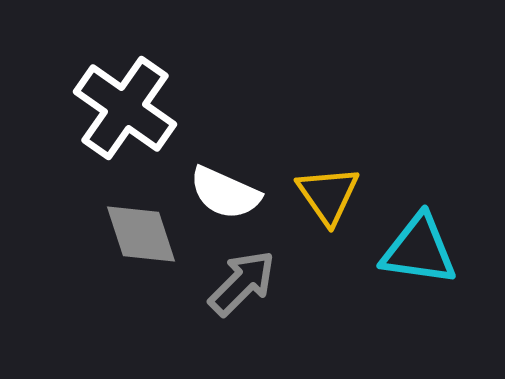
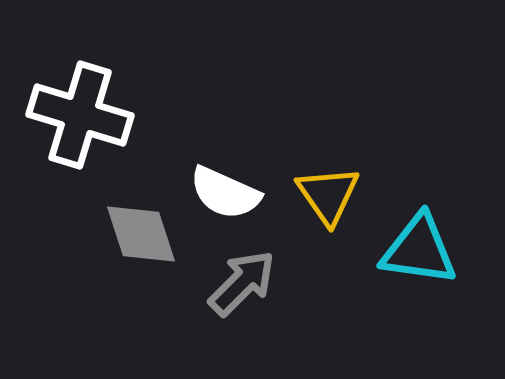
white cross: moved 45 px left, 7 px down; rotated 18 degrees counterclockwise
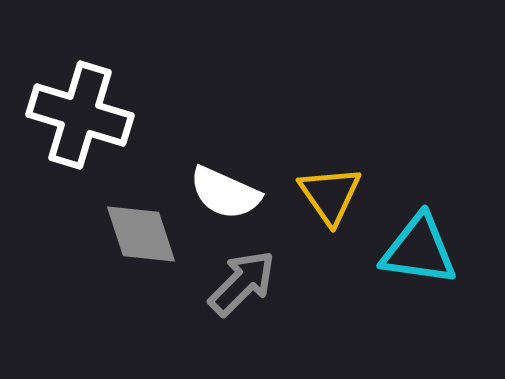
yellow triangle: moved 2 px right
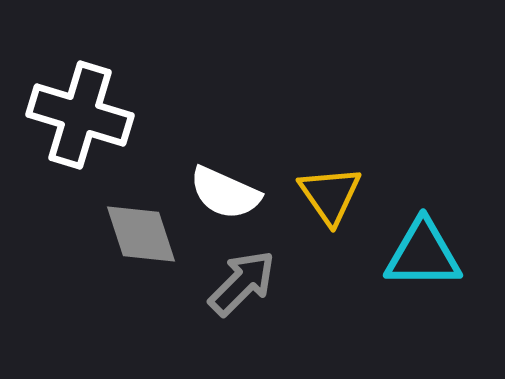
cyan triangle: moved 4 px right, 4 px down; rotated 8 degrees counterclockwise
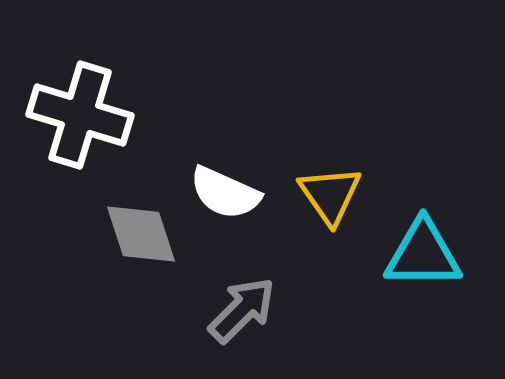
gray arrow: moved 27 px down
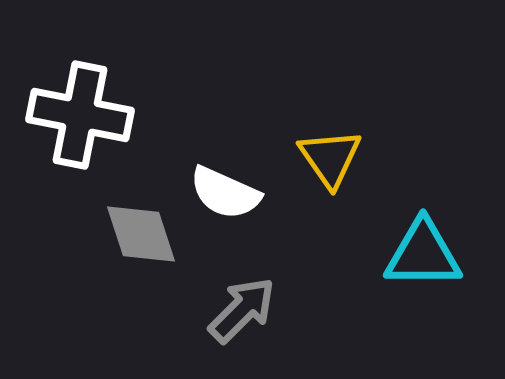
white cross: rotated 6 degrees counterclockwise
yellow triangle: moved 37 px up
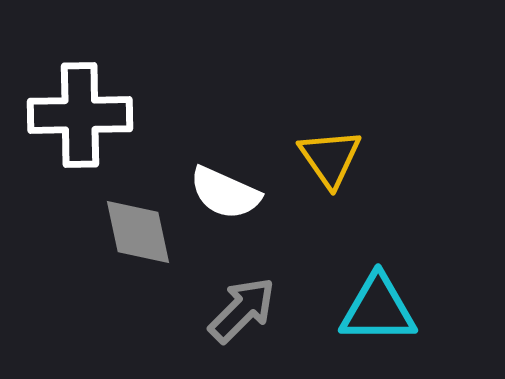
white cross: rotated 12 degrees counterclockwise
gray diamond: moved 3 px left, 2 px up; rotated 6 degrees clockwise
cyan triangle: moved 45 px left, 55 px down
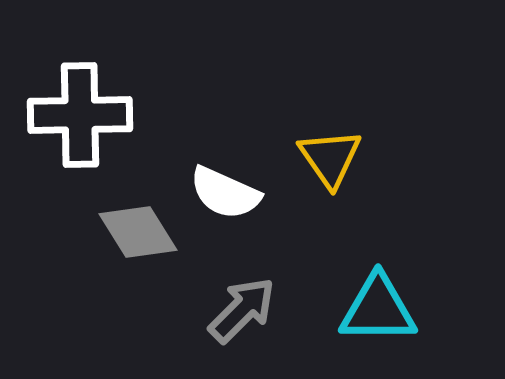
gray diamond: rotated 20 degrees counterclockwise
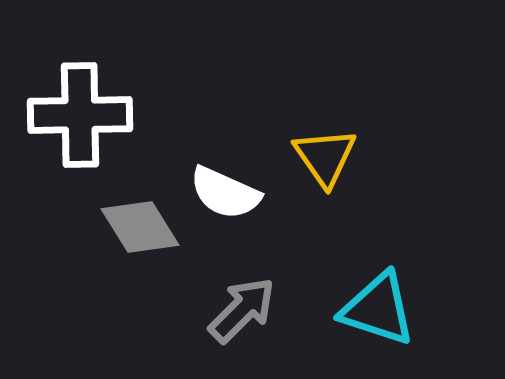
yellow triangle: moved 5 px left, 1 px up
gray diamond: moved 2 px right, 5 px up
cyan triangle: rotated 18 degrees clockwise
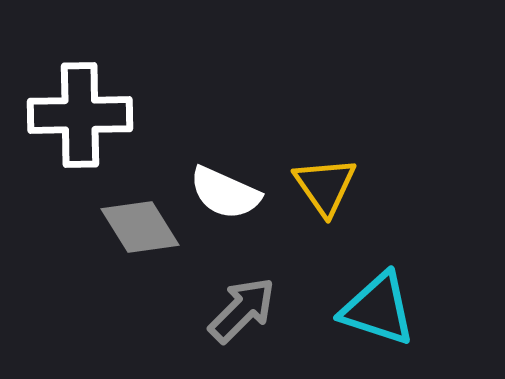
yellow triangle: moved 29 px down
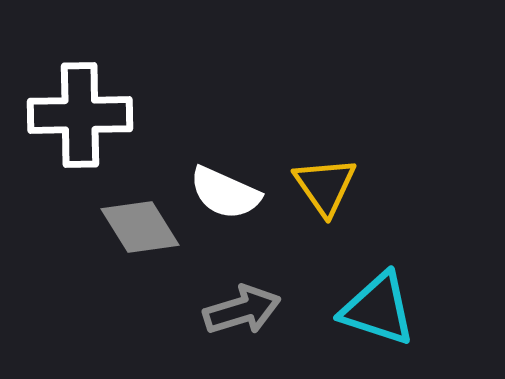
gray arrow: rotated 28 degrees clockwise
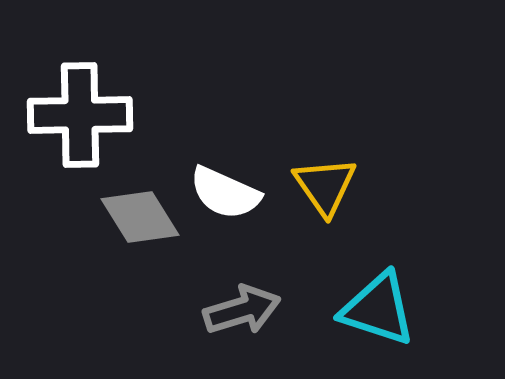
gray diamond: moved 10 px up
